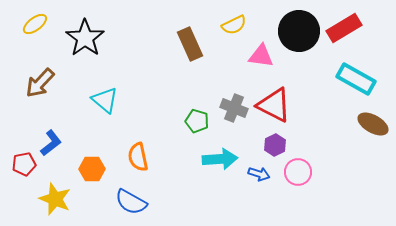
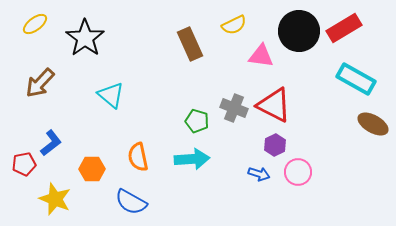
cyan triangle: moved 6 px right, 5 px up
cyan arrow: moved 28 px left
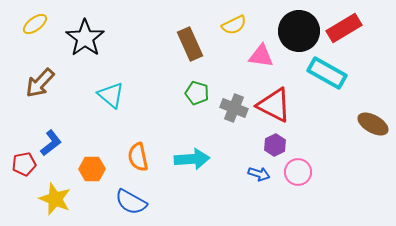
cyan rectangle: moved 29 px left, 6 px up
green pentagon: moved 28 px up
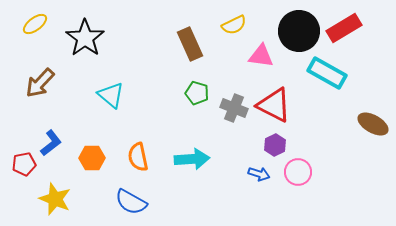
orange hexagon: moved 11 px up
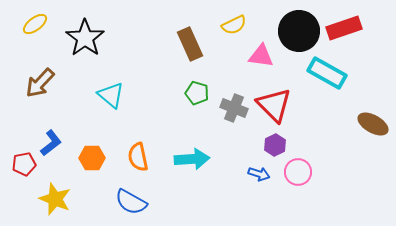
red rectangle: rotated 12 degrees clockwise
red triangle: rotated 18 degrees clockwise
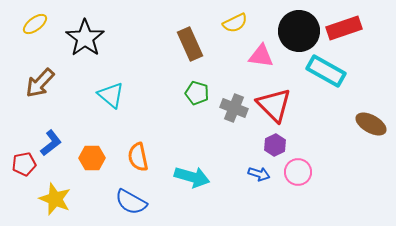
yellow semicircle: moved 1 px right, 2 px up
cyan rectangle: moved 1 px left, 2 px up
brown ellipse: moved 2 px left
cyan arrow: moved 18 px down; rotated 20 degrees clockwise
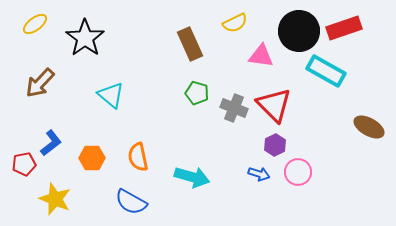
brown ellipse: moved 2 px left, 3 px down
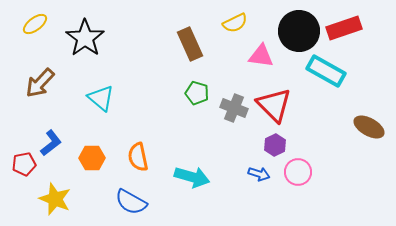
cyan triangle: moved 10 px left, 3 px down
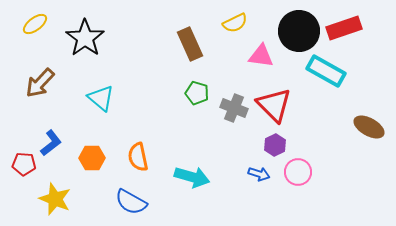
red pentagon: rotated 15 degrees clockwise
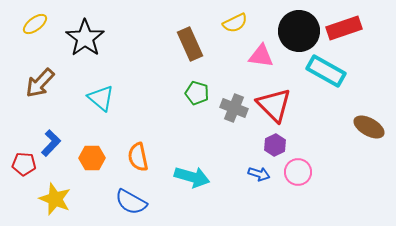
blue L-shape: rotated 8 degrees counterclockwise
